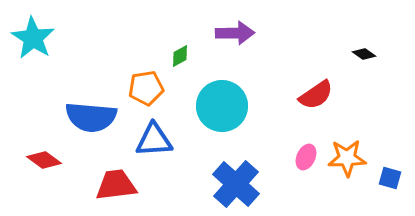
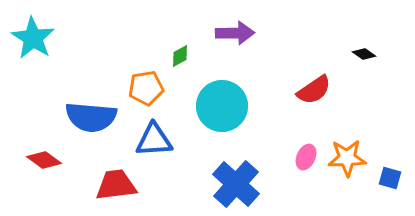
red semicircle: moved 2 px left, 5 px up
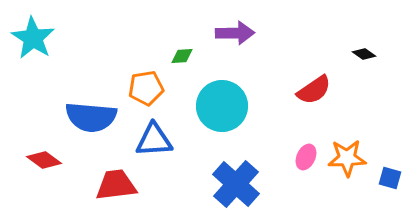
green diamond: moved 2 px right; rotated 25 degrees clockwise
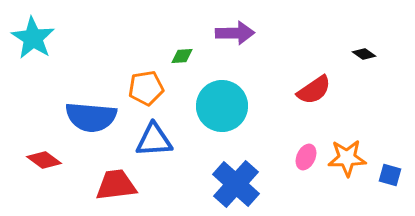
blue square: moved 3 px up
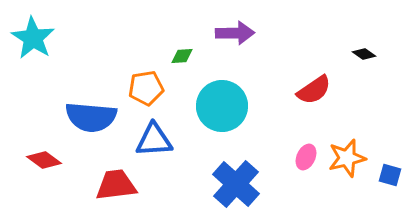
orange star: rotated 12 degrees counterclockwise
